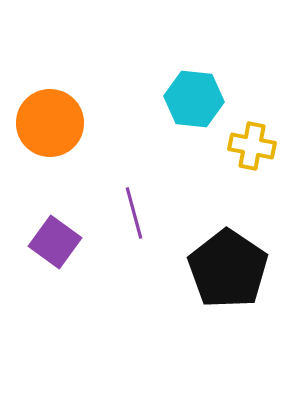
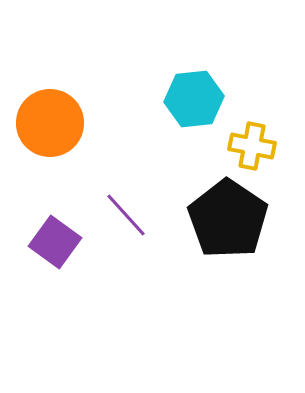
cyan hexagon: rotated 12 degrees counterclockwise
purple line: moved 8 px left, 2 px down; rotated 27 degrees counterclockwise
black pentagon: moved 50 px up
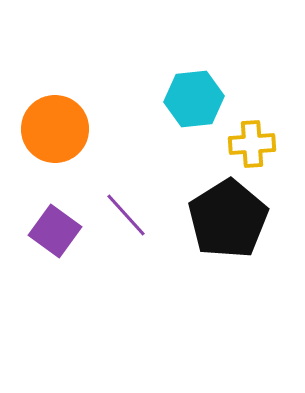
orange circle: moved 5 px right, 6 px down
yellow cross: moved 2 px up; rotated 15 degrees counterclockwise
black pentagon: rotated 6 degrees clockwise
purple square: moved 11 px up
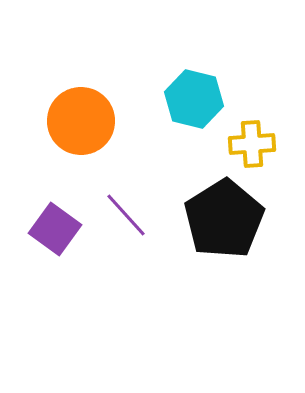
cyan hexagon: rotated 20 degrees clockwise
orange circle: moved 26 px right, 8 px up
black pentagon: moved 4 px left
purple square: moved 2 px up
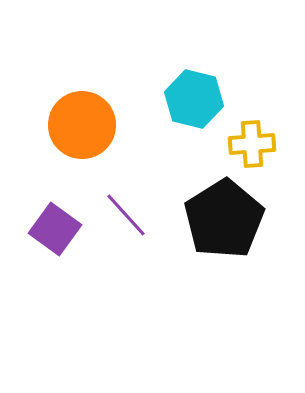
orange circle: moved 1 px right, 4 px down
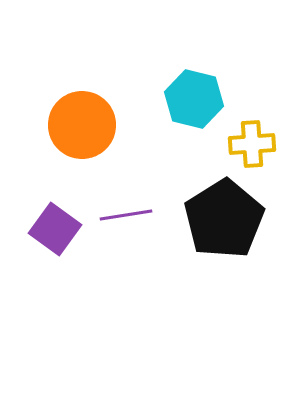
purple line: rotated 57 degrees counterclockwise
